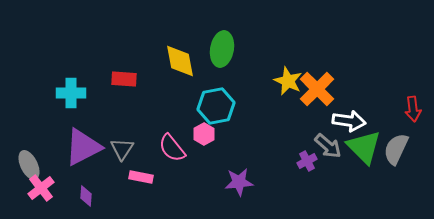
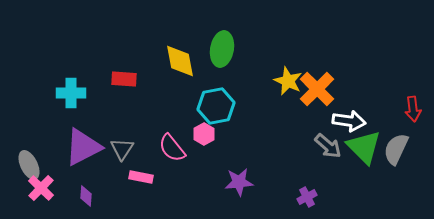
purple cross: moved 36 px down
pink cross: rotated 8 degrees counterclockwise
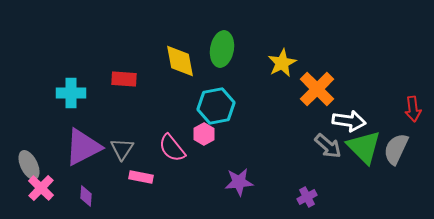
yellow star: moved 6 px left, 18 px up; rotated 20 degrees clockwise
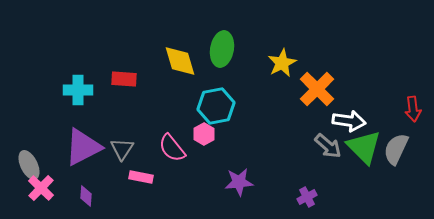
yellow diamond: rotated 6 degrees counterclockwise
cyan cross: moved 7 px right, 3 px up
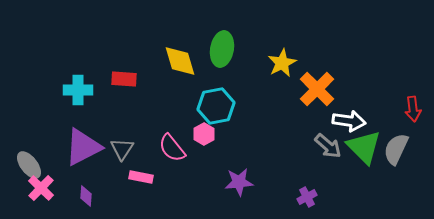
gray ellipse: rotated 12 degrees counterclockwise
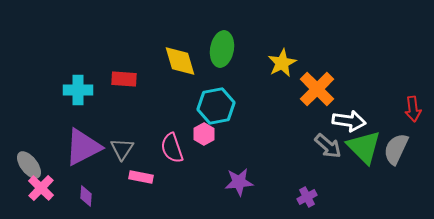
pink semicircle: rotated 20 degrees clockwise
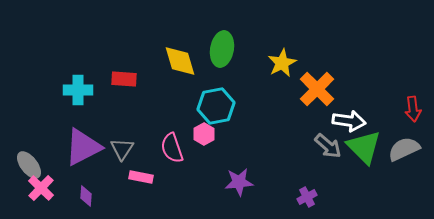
gray semicircle: moved 8 px right; rotated 40 degrees clockwise
